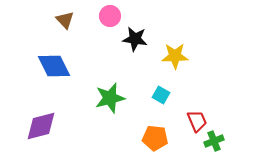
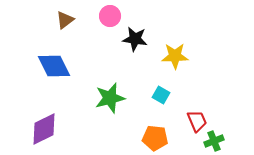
brown triangle: rotated 36 degrees clockwise
purple diamond: moved 3 px right, 3 px down; rotated 12 degrees counterclockwise
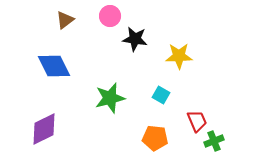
yellow star: moved 4 px right
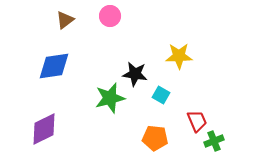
black star: moved 35 px down
blue diamond: rotated 72 degrees counterclockwise
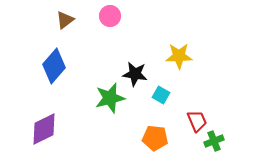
blue diamond: rotated 40 degrees counterclockwise
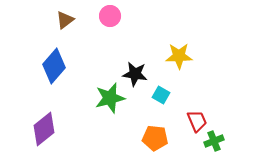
purple diamond: rotated 12 degrees counterclockwise
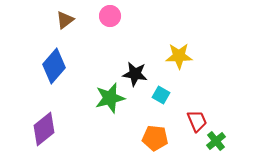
green cross: moved 2 px right; rotated 18 degrees counterclockwise
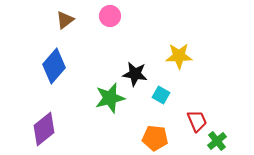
green cross: moved 1 px right
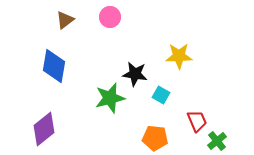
pink circle: moved 1 px down
blue diamond: rotated 32 degrees counterclockwise
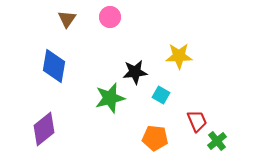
brown triangle: moved 2 px right, 1 px up; rotated 18 degrees counterclockwise
black star: moved 2 px up; rotated 15 degrees counterclockwise
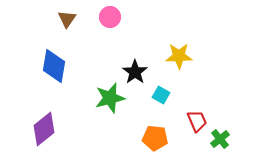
black star: rotated 30 degrees counterclockwise
green cross: moved 3 px right, 2 px up
